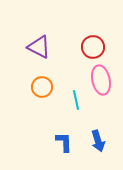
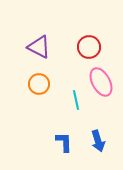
red circle: moved 4 px left
pink ellipse: moved 2 px down; rotated 16 degrees counterclockwise
orange circle: moved 3 px left, 3 px up
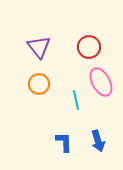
purple triangle: rotated 25 degrees clockwise
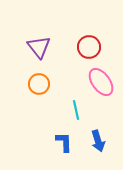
pink ellipse: rotated 8 degrees counterclockwise
cyan line: moved 10 px down
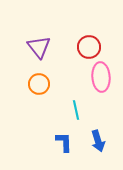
pink ellipse: moved 5 px up; rotated 32 degrees clockwise
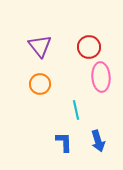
purple triangle: moved 1 px right, 1 px up
orange circle: moved 1 px right
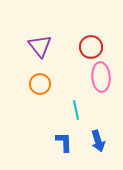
red circle: moved 2 px right
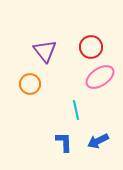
purple triangle: moved 5 px right, 5 px down
pink ellipse: moved 1 px left; rotated 60 degrees clockwise
orange circle: moved 10 px left
blue arrow: rotated 80 degrees clockwise
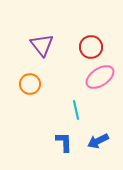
purple triangle: moved 3 px left, 6 px up
